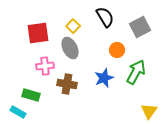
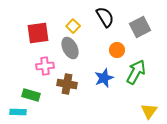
cyan rectangle: rotated 28 degrees counterclockwise
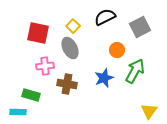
black semicircle: rotated 85 degrees counterclockwise
red square: rotated 20 degrees clockwise
green arrow: moved 1 px left, 1 px up
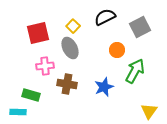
red square: rotated 25 degrees counterclockwise
blue star: moved 9 px down
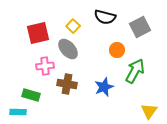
black semicircle: rotated 140 degrees counterclockwise
gray ellipse: moved 2 px left, 1 px down; rotated 15 degrees counterclockwise
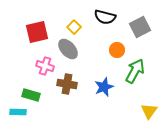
yellow square: moved 1 px right, 1 px down
red square: moved 1 px left, 1 px up
pink cross: rotated 24 degrees clockwise
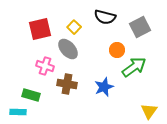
red square: moved 3 px right, 3 px up
green arrow: moved 1 px left, 4 px up; rotated 25 degrees clockwise
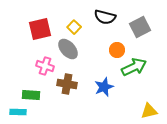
green arrow: rotated 10 degrees clockwise
green rectangle: rotated 12 degrees counterclockwise
yellow triangle: rotated 42 degrees clockwise
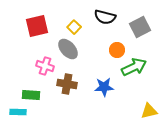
red square: moved 3 px left, 3 px up
blue star: rotated 18 degrees clockwise
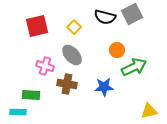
gray square: moved 8 px left, 13 px up
gray ellipse: moved 4 px right, 6 px down
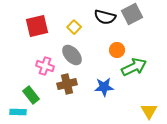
brown cross: rotated 24 degrees counterclockwise
green rectangle: rotated 48 degrees clockwise
yellow triangle: rotated 48 degrees counterclockwise
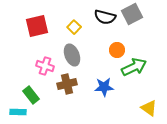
gray ellipse: rotated 20 degrees clockwise
yellow triangle: moved 3 px up; rotated 24 degrees counterclockwise
